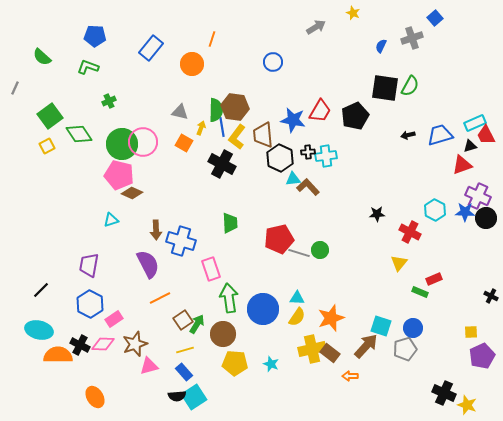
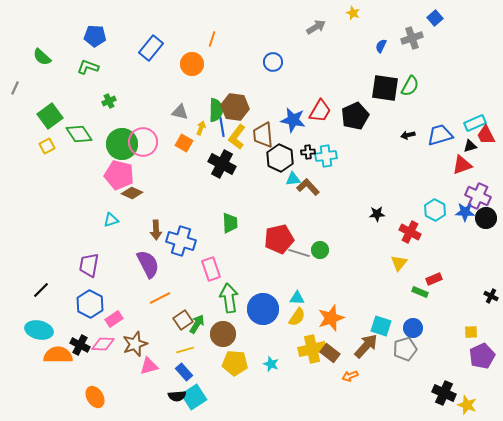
orange arrow at (350, 376): rotated 21 degrees counterclockwise
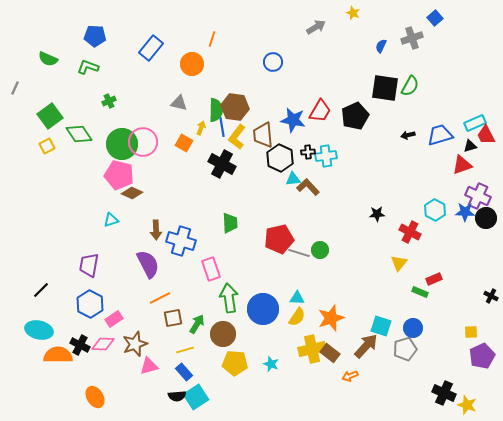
green semicircle at (42, 57): moved 6 px right, 2 px down; rotated 18 degrees counterclockwise
gray triangle at (180, 112): moved 1 px left, 9 px up
brown square at (183, 320): moved 10 px left, 2 px up; rotated 24 degrees clockwise
cyan square at (194, 397): moved 2 px right
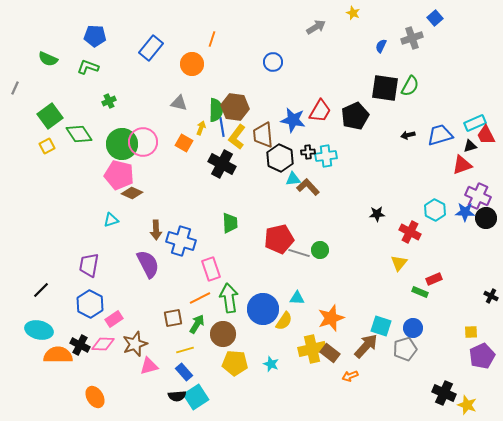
orange line at (160, 298): moved 40 px right
yellow semicircle at (297, 317): moved 13 px left, 4 px down
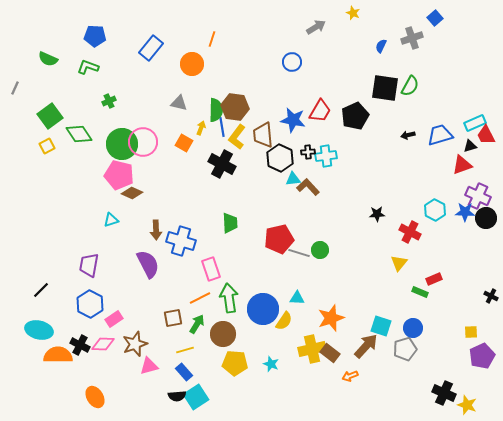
blue circle at (273, 62): moved 19 px right
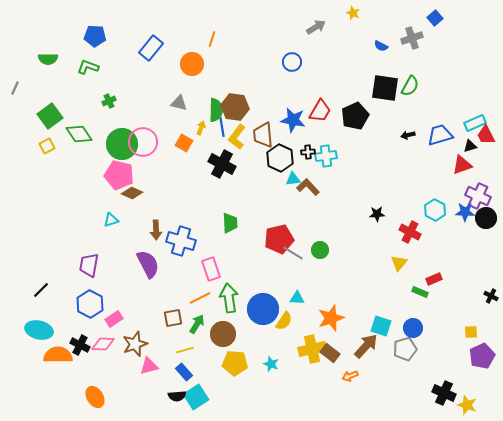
blue semicircle at (381, 46): rotated 88 degrees counterclockwise
green semicircle at (48, 59): rotated 24 degrees counterclockwise
gray line at (299, 253): moved 6 px left; rotated 15 degrees clockwise
